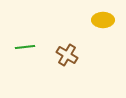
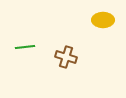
brown cross: moved 1 px left, 2 px down; rotated 15 degrees counterclockwise
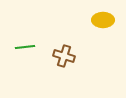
brown cross: moved 2 px left, 1 px up
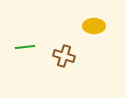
yellow ellipse: moved 9 px left, 6 px down
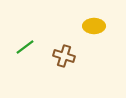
green line: rotated 30 degrees counterclockwise
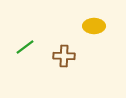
brown cross: rotated 15 degrees counterclockwise
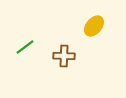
yellow ellipse: rotated 50 degrees counterclockwise
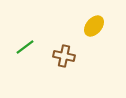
brown cross: rotated 10 degrees clockwise
